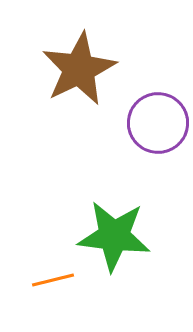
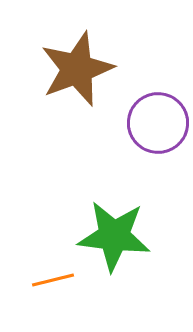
brown star: moved 2 px left; rotated 6 degrees clockwise
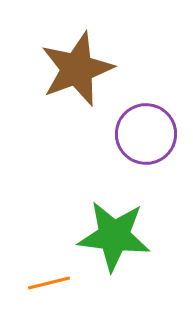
purple circle: moved 12 px left, 11 px down
orange line: moved 4 px left, 3 px down
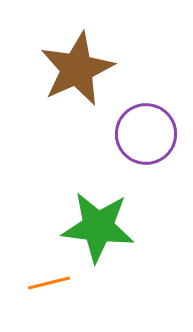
brown star: rotated 4 degrees counterclockwise
green star: moved 16 px left, 9 px up
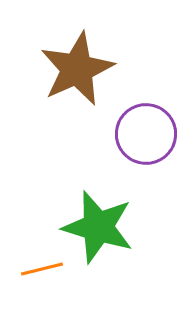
green star: rotated 10 degrees clockwise
orange line: moved 7 px left, 14 px up
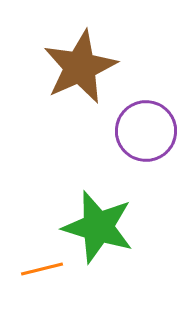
brown star: moved 3 px right, 2 px up
purple circle: moved 3 px up
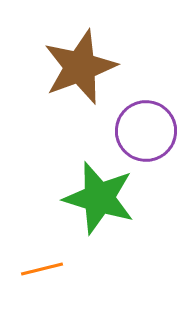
brown star: rotated 4 degrees clockwise
green star: moved 1 px right, 29 px up
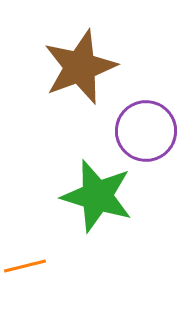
green star: moved 2 px left, 2 px up
orange line: moved 17 px left, 3 px up
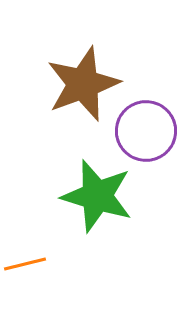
brown star: moved 3 px right, 17 px down
orange line: moved 2 px up
